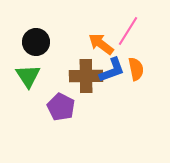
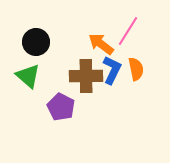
blue L-shape: rotated 44 degrees counterclockwise
green triangle: rotated 16 degrees counterclockwise
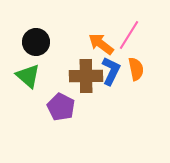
pink line: moved 1 px right, 4 px down
blue L-shape: moved 1 px left, 1 px down
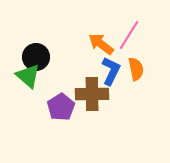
black circle: moved 15 px down
brown cross: moved 6 px right, 18 px down
purple pentagon: rotated 12 degrees clockwise
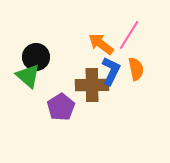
brown cross: moved 9 px up
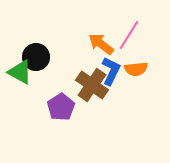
orange semicircle: rotated 95 degrees clockwise
green triangle: moved 8 px left, 4 px up; rotated 12 degrees counterclockwise
brown cross: rotated 36 degrees clockwise
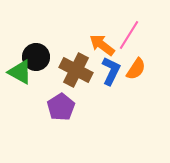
orange arrow: moved 1 px right, 1 px down
orange semicircle: rotated 50 degrees counterclockwise
brown cross: moved 16 px left, 15 px up; rotated 8 degrees counterclockwise
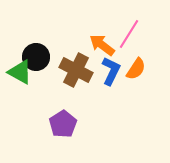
pink line: moved 1 px up
purple pentagon: moved 2 px right, 17 px down
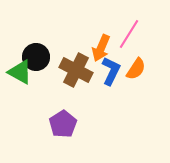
orange arrow: moved 1 px left, 3 px down; rotated 104 degrees counterclockwise
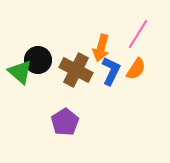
pink line: moved 9 px right
orange arrow: rotated 8 degrees counterclockwise
black circle: moved 2 px right, 3 px down
green triangle: rotated 12 degrees clockwise
purple pentagon: moved 2 px right, 2 px up
